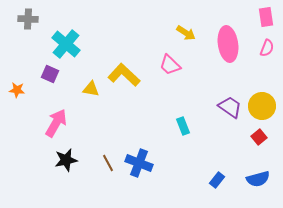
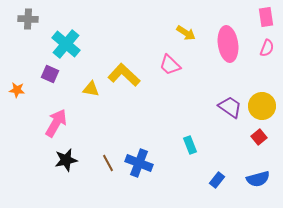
cyan rectangle: moved 7 px right, 19 px down
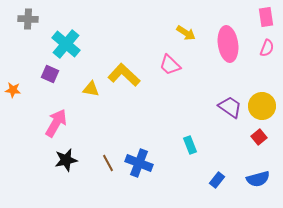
orange star: moved 4 px left
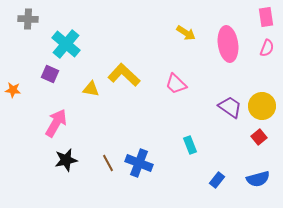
pink trapezoid: moved 6 px right, 19 px down
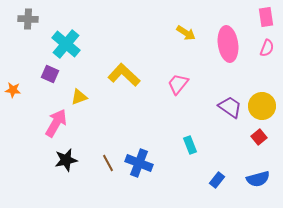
pink trapezoid: moved 2 px right; rotated 85 degrees clockwise
yellow triangle: moved 12 px left, 8 px down; rotated 30 degrees counterclockwise
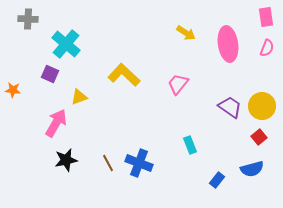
blue semicircle: moved 6 px left, 10 px up
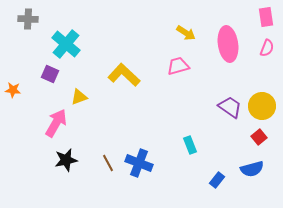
pink trapezoid: moved 18 px up; rotated 35 degrees clockwise
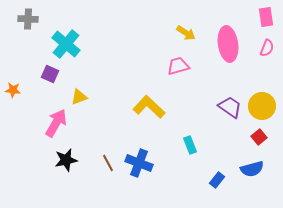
yellow L-shape: moved 25 px right, 32 px down
